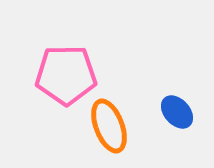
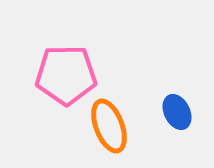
blue ellipse: rotated 16 degrees clockwise
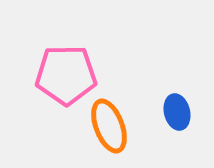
blue ellipse: rotated 12 degrees clockwise
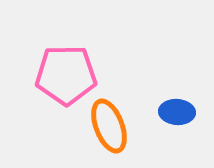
blue ellipse: rotated 72 degrees counterclockwise
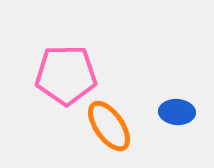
orange ellipse: rotated 14 degrees counterclockwise
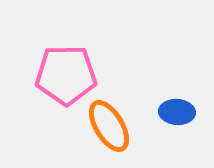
orange ellipse: rotated 4 degrees clockwise
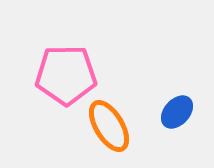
blue ellipse: rotated 52 degrees counterclockwise
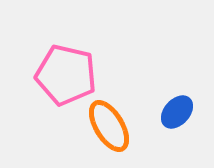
pink pentagon: rotated 14 degrees clockwise
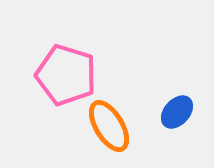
pink pentagon: rotated 4 degrees clockwise
